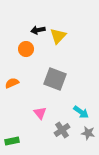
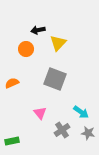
yellow triangle: moved 7 px down
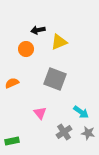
yellow triangle: moved 1 px right, 1 px up; rotated 24 degrees clockwise
gray cross: moved 2 px right, 2 px down
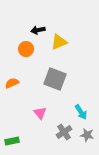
cyan arrow: rotated 21 degrees clockwise
gray star: moved 1 px left, 2 px down
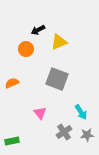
black arrow: rotated 16 degrees counterclockwise
gray square: moved 2 px right
gray star: rotated 16 degrees counterclockwise
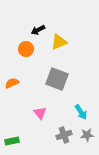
gray cross: moved 3 px down; rotated 14 degrees clockwise
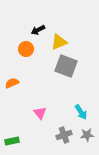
gray square: moved 9 px right, 13 px up
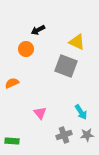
yellow triangle: moved 18 px right; rotated 48 degrees clockwise
green rectangle: rotated 16 degrees clockwise
